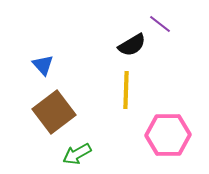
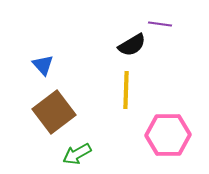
purple line: rotated 30 degrees counterclockwise
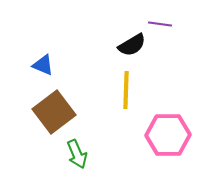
blue triangle: rotated 25 degrees counterclockwise
green arrow: rotated 84 degrees counterclockwise
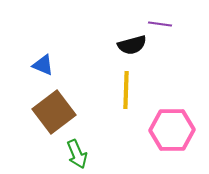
black semicircle: rotated 16 degrees clockwise
pink hexagon: moved 4 px right, 5 px up
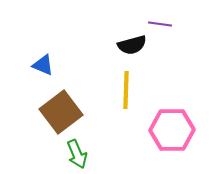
brown square: moved 7 px right
